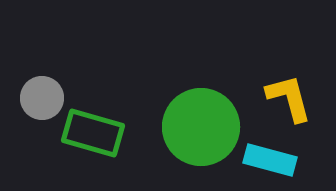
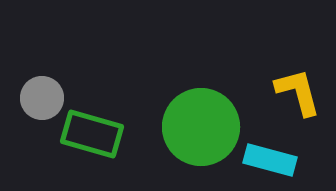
yellow L-shape: moved 9 px right, 6 px up
green rectangle: moved 1 px left, 1 px down
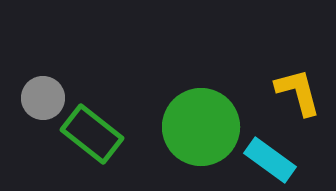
gray circle: moved 1 px right
green rectangle: rotated 22 degrees clockwise
cyan rectangle: rotated 21 degrees clockwise
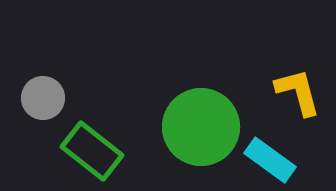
green rectangle: moved 17 px down
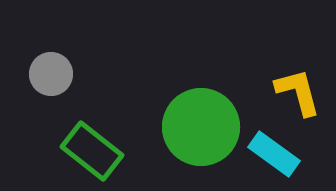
gray circle: moved 8 px right, 24 px up
cyan rectangle: moved 4 px right, 6 px up
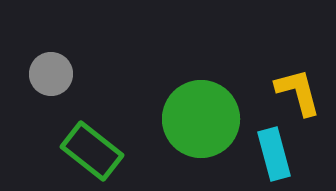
green circle: moved 8 px up
cyan rectangle: rotated 39 degrees clockwise
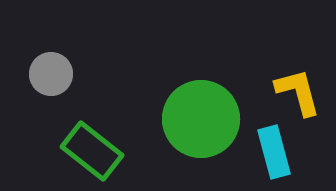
cyan rectangle: moved 2 px up
